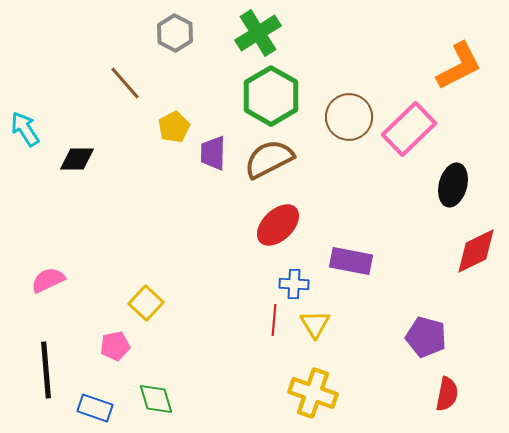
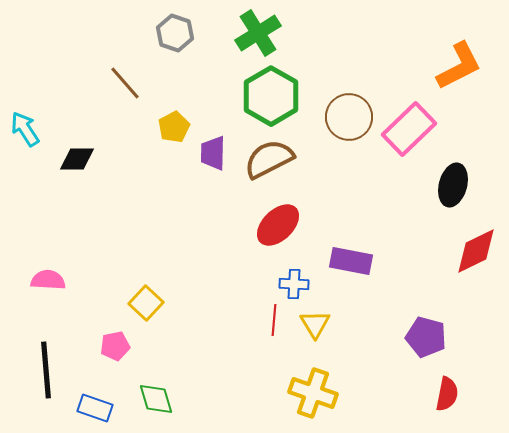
gray hexagon: rotated 9 degrees counterclockwise
pink semicircle: rotated 28 degrees clockwise
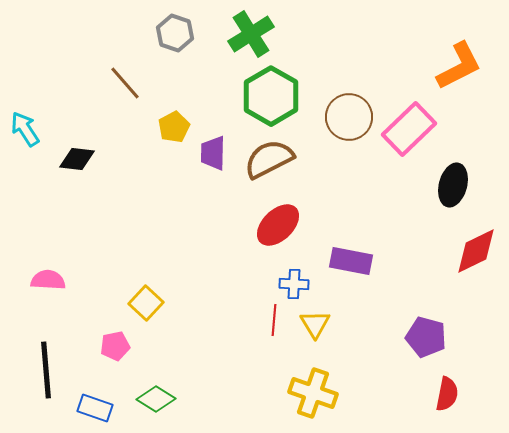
green cross: moved 7 px left, 1 px down
black diamond: rotated 6 degrees clockwise
green diamond: rotated 42 degrees counterclockwise
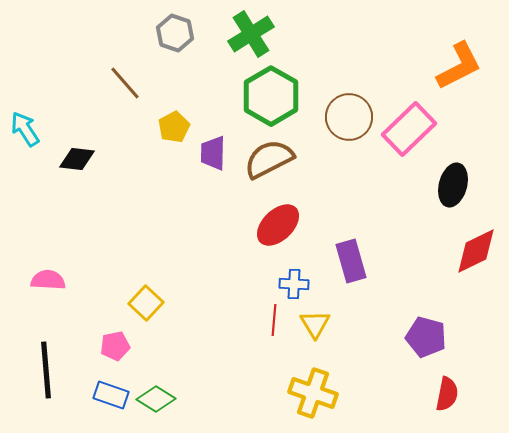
purple rectangle: rotated 63 degrees clockwise
blue rectangle: moved 16 px right, 13 px up
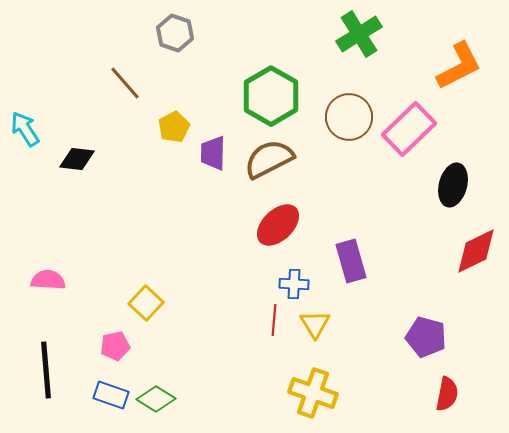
green cross: moved 108 px right
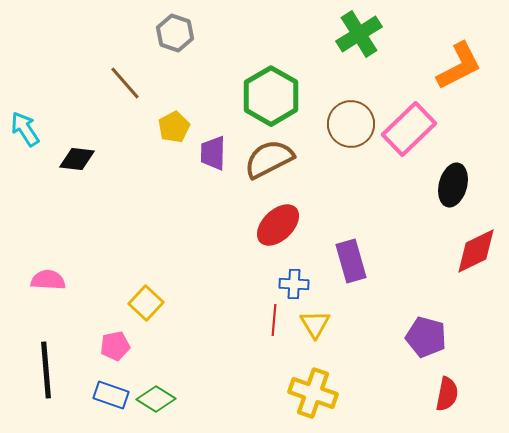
brown circle: moved 2 px right, 7 px down
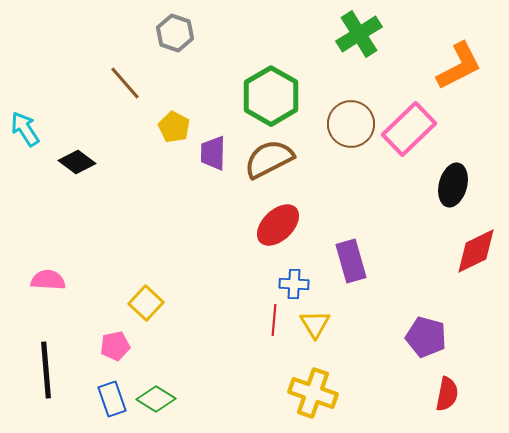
yellow pentagon: rotated 16 degrees counterclockwise
black diamond: moved 3 px down; rotated 30 degrees clockwise
blue rectangle: moved 1 px right, 4 px down; rotated 52 degrees clockwise
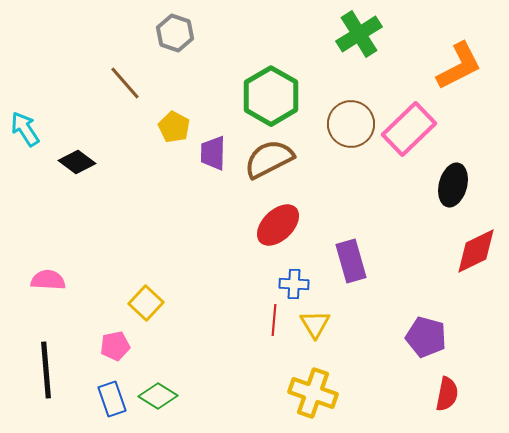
green diamond: moved 2 px right, 3 px up
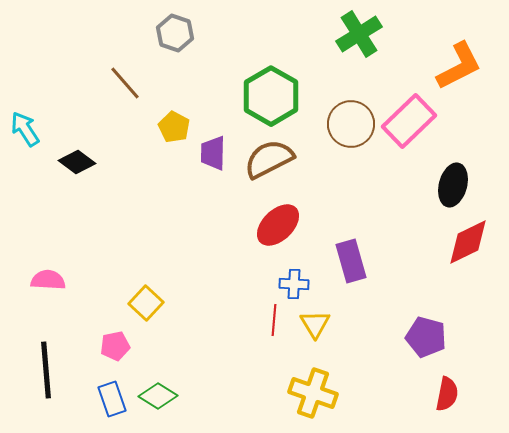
pink rectangle: moved 8 px up
red diamond: moved 8 px left, 9 px up
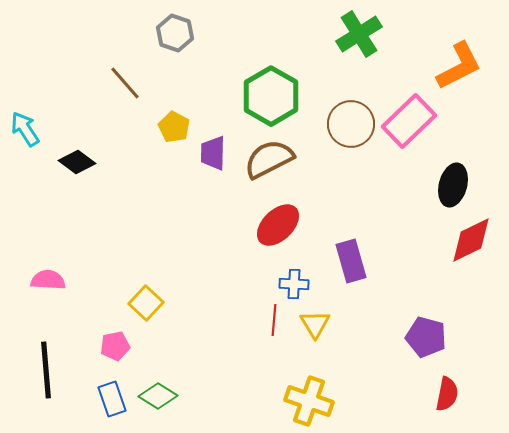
red diamond: moved 3 px right, 2 px up
yellow cross: moved 4 px left, 8 px down
